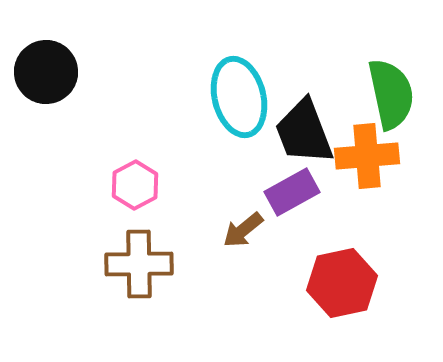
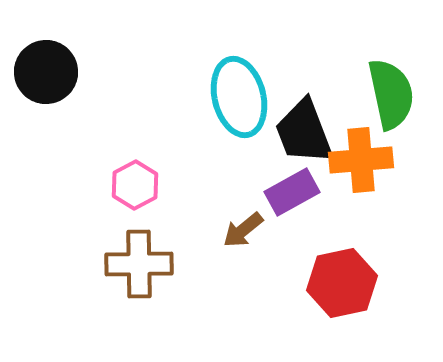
orange cross: moved 6 px left, 4 px down
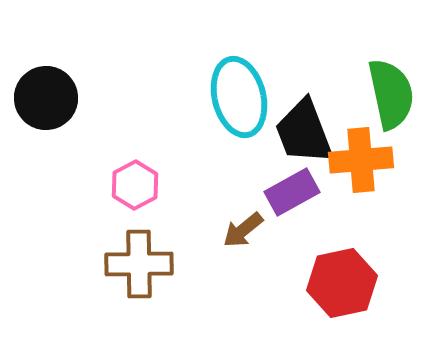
black circle: moved 26 px down
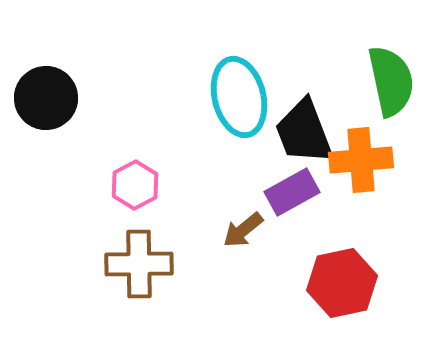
green semicircle: moved 13 px up
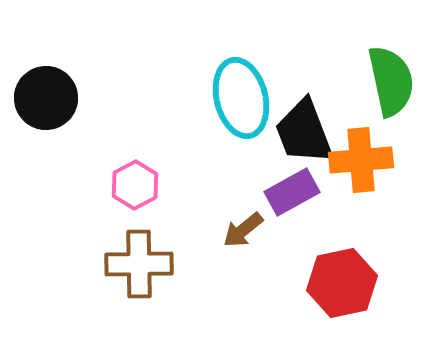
cyan ellipse: moved 2 px right, 1 px down
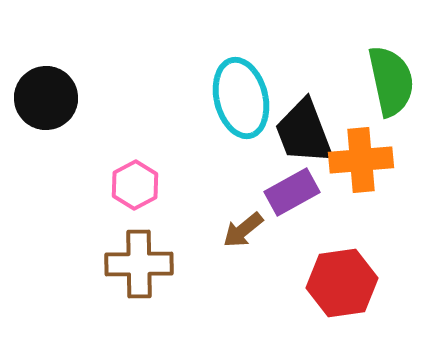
red hexagon: rotated 4 degrees clockwise
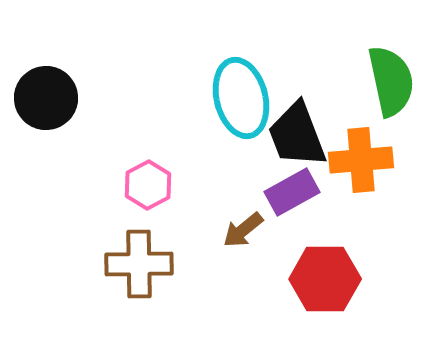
black trapezoid: moved 7 px left, 3 px down
pink hexagon: moved 13 px right
red hexagon: moved 17 px left, 4 px up; rotated 8 degrees clockwise
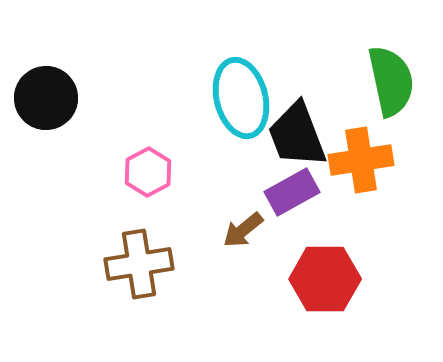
orange cross: rotated 4 degrees counterclockwise
pink hexagon: moved 13 px up
brown cross: rotated 8 degrees counterclockwise
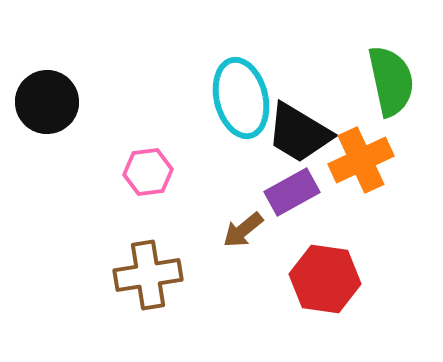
black circle: moved 1 px right, 4 px down
black trapezoid: moved 2 px right, 2 px up; rotated 38 degrees counterclockwise
orange cross: rotated 16 degrees counterclockwise
pink hexagon: rotated 21 degrees clockwise
brown cross: moved 9 px right, 11 px down
red hexagon: rotated 8 degrees clockwise
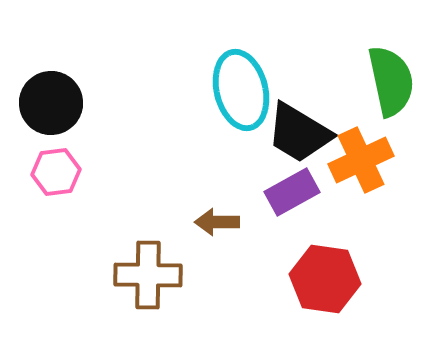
cyan ellipse: moved 8 px up
black circle: moved 4 px right, 1 px down
pink hexagon: moved 92 px left
brown arrow: moved 26 px left, 8 px up; rotated 39 degrees clockwise
brown cross: rotated 10 degrees clockwise
